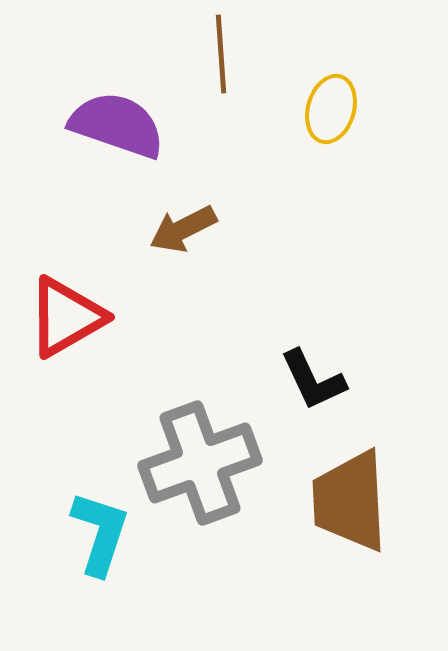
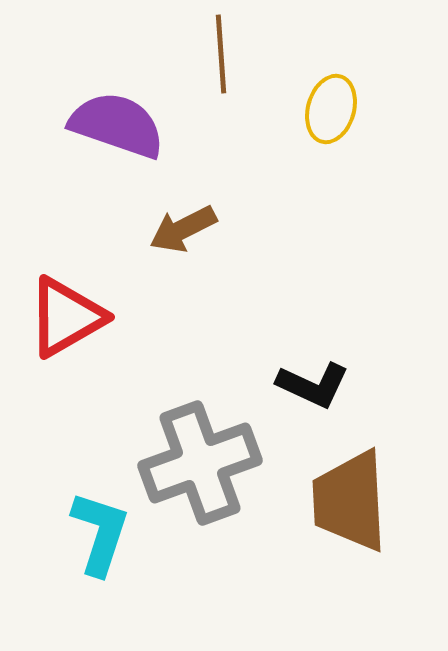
black L-shape: moved 5 px down; rotated 40 degrees counterclockwise
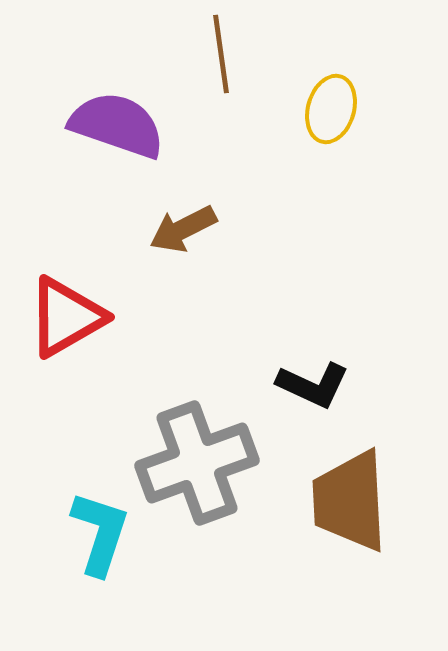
brown line: rotated 4 degrees counterclockwise
gray cross: moved 3 px left
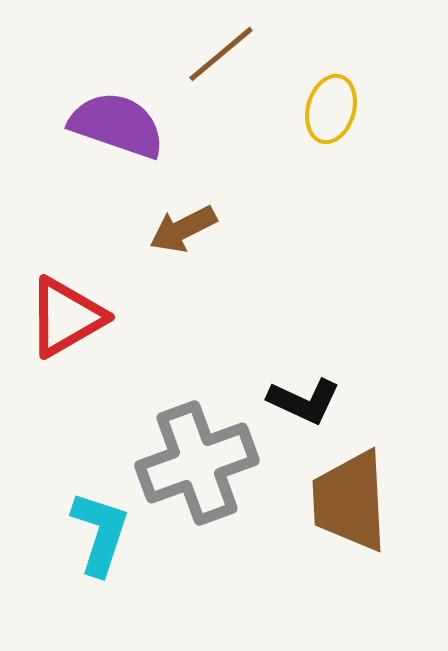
brown line: rotated 58 degrees clockwise
black L-shape: moved 9 px left, 16 px down
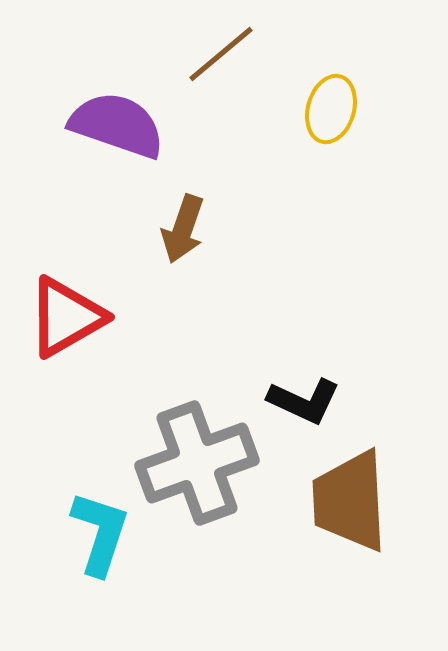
brown arrow: rotated 44 degrees counterclockwise
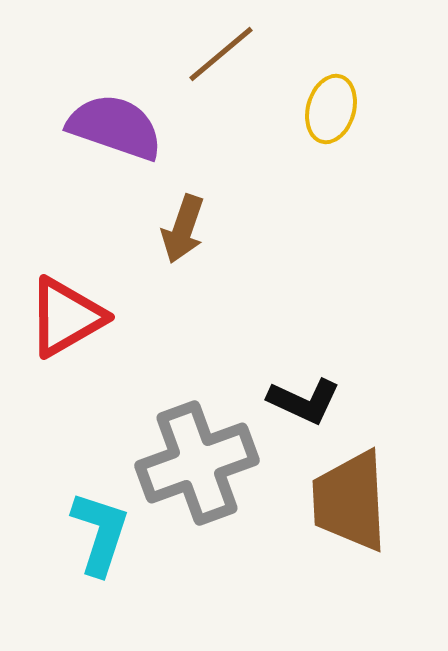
purple semicircle: moved 2 px left, 2 px down
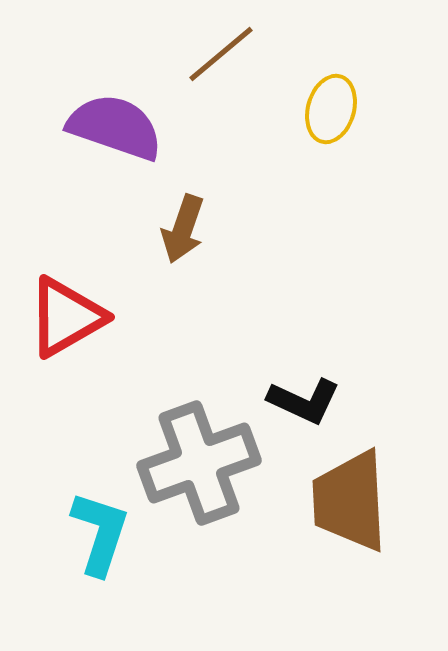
gray cross: moved 2 px right
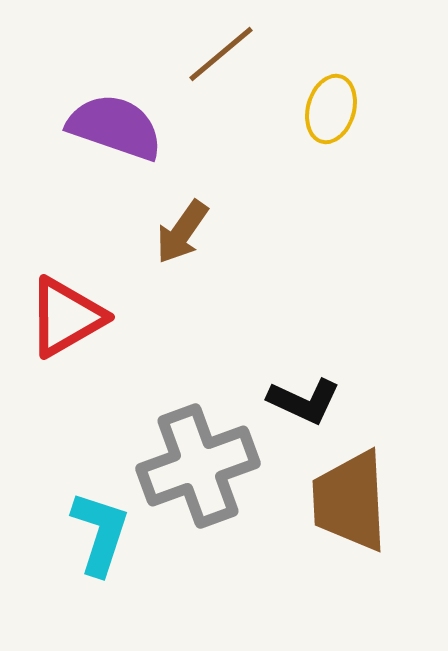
brown arrow: moved 1 px left, 3 px down; rotated 16 degrees clockwise
gray cross: moved 1 px left, 3 px down
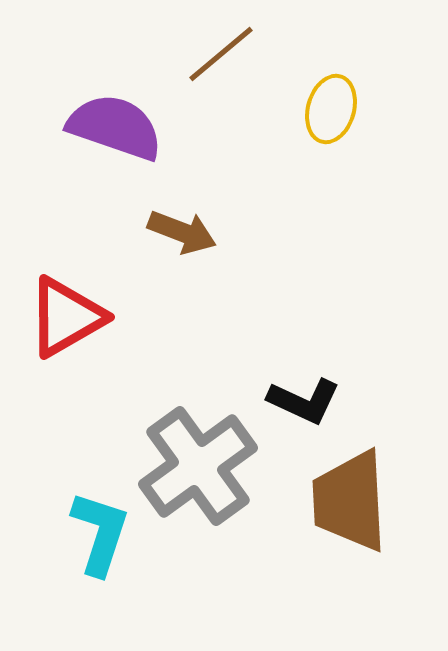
brown arrow: rotated 104 degrees counterclockwise
gray cross: rotated 16 degrees counterclockwise
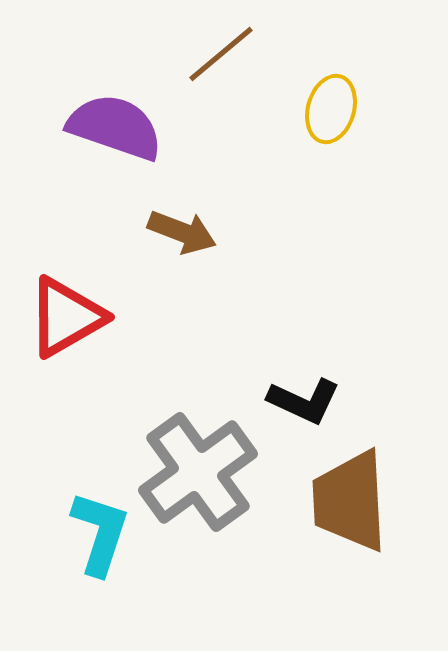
gray cross: moved 6 px down
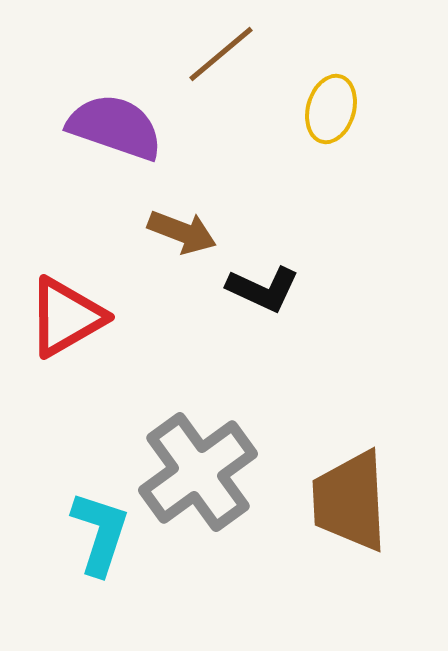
black L-shape: moved 41 px left, 112 px up
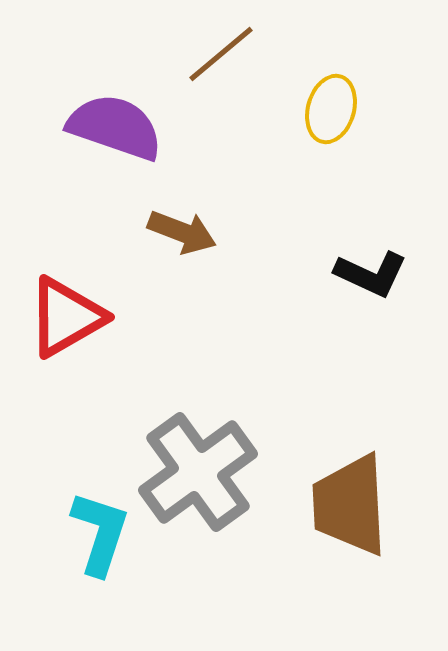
black L-shape: moved 108 px right, 15 px up
brown trapezoid: moved 4 px down
